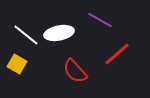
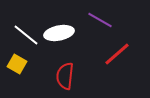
red semicircle: moved 10 px left, 5 px down; rotated 48 degrees clockwise
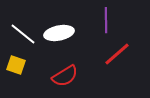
purple line: moved 6 px right; rotated 60 degrees clockwise
white line: moved 3 px left, 1 px up
yellow square: moved 1 px left, 1 px down; rotated 12 degrees counterclockwise
red semicircle: rotated 128 degrees counterclockwise
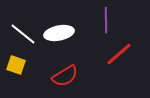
red line: moved 2 px right
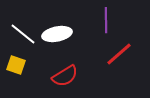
white ellipse: moved 2 px left, 1 px down
